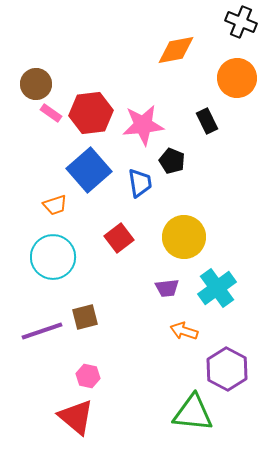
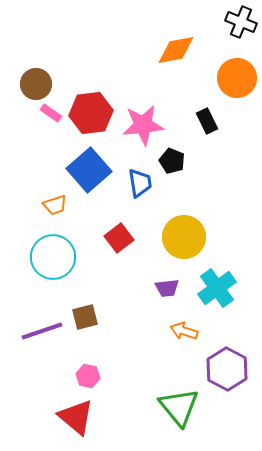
green triangle: moved 14 px left, 6 px up; rotated 45 degrees clockwise
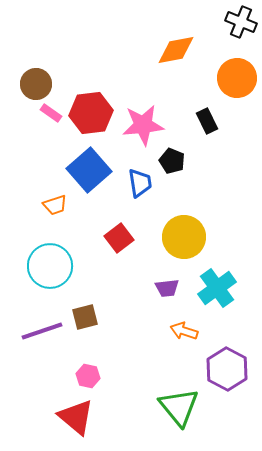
cyan circle: moved 3 px left, 9 px down
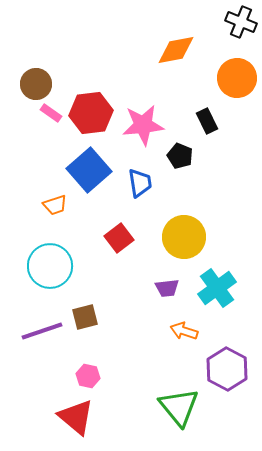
black pentagon: moved 8 px right, 5 px up
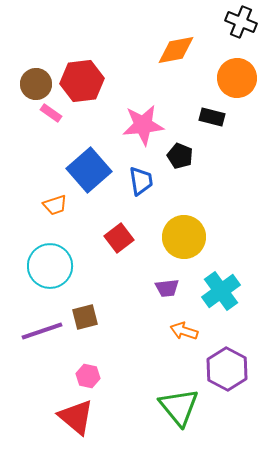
red hexagon: moved 9 px left, 32 px up
black rectangle: moved 5 px right, 4 px up; rotated 50 degrees counterclockwise
blue trapezoid: moved 1 px right, 2 px up
cyan cross: moved 4 px right, 3 px down
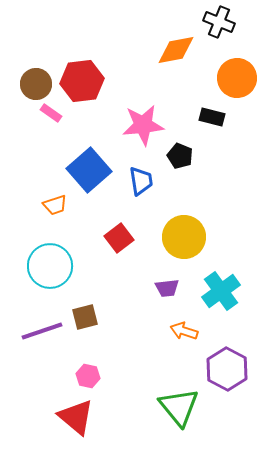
black cross: moved 22 px left
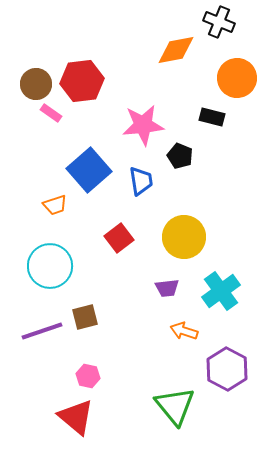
green triangle: moved 4 px left, 1 px up
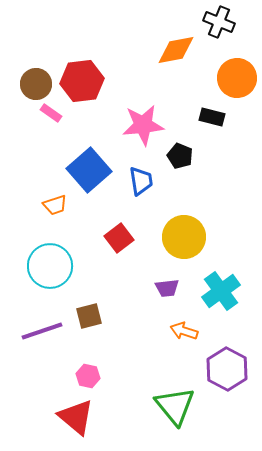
brown square: moved 4 px right, 1 px up
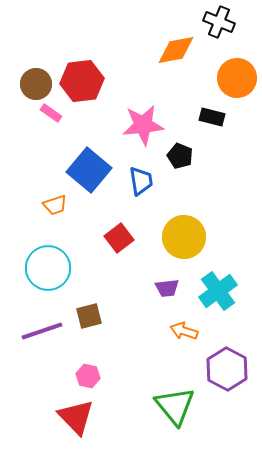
blue square: rotated 9 degrees counterclockwise
cyan circle: moved 2 px left, 2 px down
cyan cross: moved 3 px left
red triangle: rotated 6 degrees clockwise
